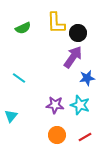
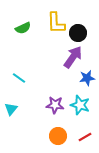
cyan triangle: moved 7 px up
orange circle: moved 1 px right, 1 px down
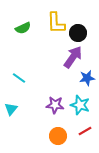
red line: moved 6 px up
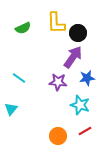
purple star: moved 3 px right, 23 px up
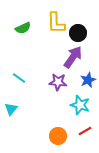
blue star: moved 1 px right, 2 px down; rotated 14 degrees counterclockwise
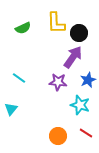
black circle: moved 1 px right
red line: moved 1 px right, 2 px down; rotated 64 degrees clockwise
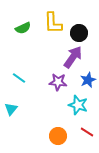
yellow L-shape: moved 3 px left
cyan star: moved 2 px left
red line: moved 1 px right, 1 px up
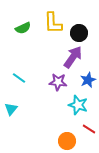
red line: moved 2 px right, 3 px up
orange circle: moved 9 px right, 5 px down
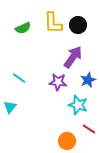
black circle: moved 1 px left, 8 px up
cyan triangle: moved 1 px left, 2 px up
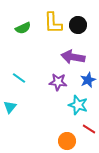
purple arrow: rotated 115 degrees counterclockwise
